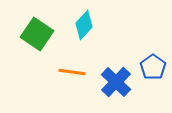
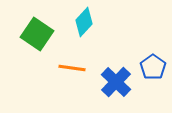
cyan diamond: moved 3 px up
orange line: moved 4 px up
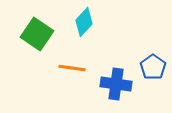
blue cross: moved 2 px down; rotated 36 degrees counterclockwise
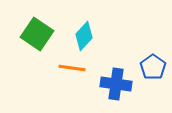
cyan diamond: moved 14 px down
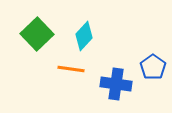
green square: rotated 12 degrees clockwise
orange line: moved 1 px left, 1 px down
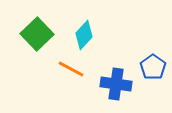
cyan diamond: moved 1 px up
orange line: rotated 20 degrees clockwise
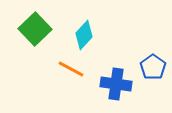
green square: moved 2 px left, 5 px up
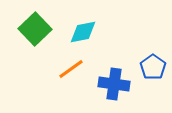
cyan diamond: moved 1 px left, 3 px up; rotated 36 degrees clockwise
orange line: rotated 64 degrees counterclockwise
blue cross: moved 2 px left
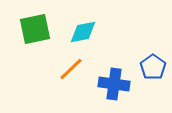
green square: rotated 32 degrees clockwise
orange line: rotated 8 degrees counterclockwise
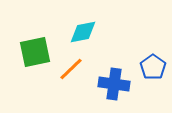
green square: moved 23 px down
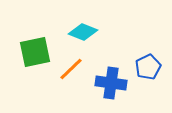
cyan diamond: rotated 32 degrees clockwise
blue pentagon: moved 5 px left; rotated 10 degrees clockwise
blue cross: moved 3 px left, 1 px up
